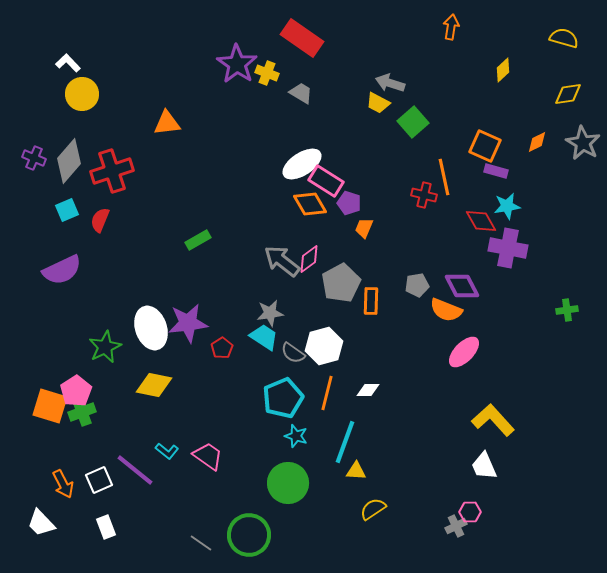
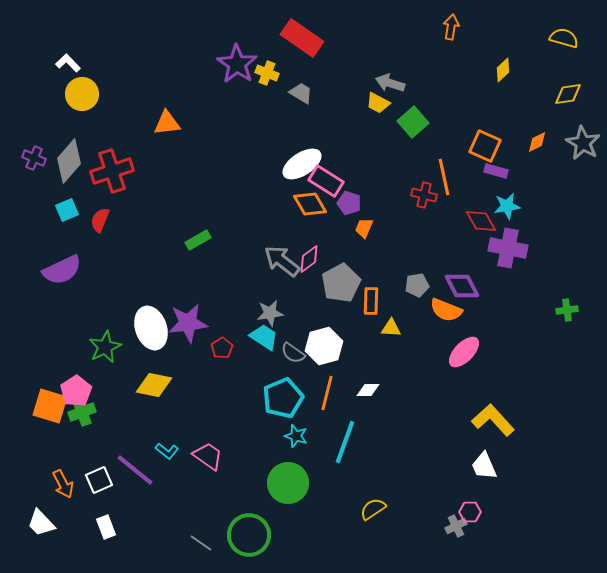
yellow triangle at (356, 471): moved 35 px right, 143 px up
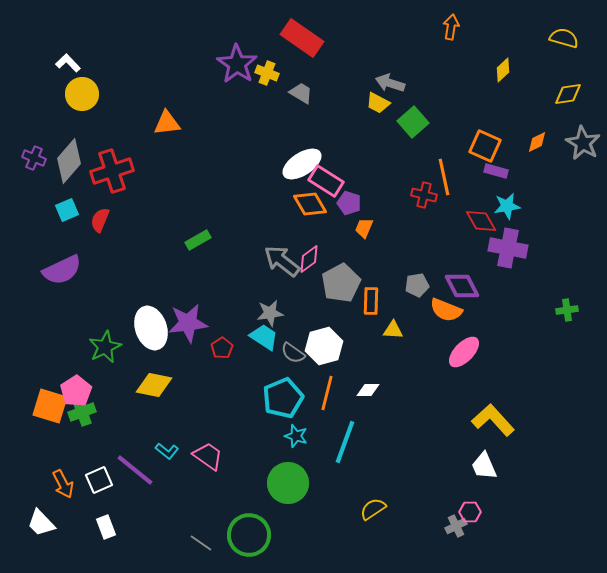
yellow triangle at (391, 328): moved 2 px right, 2 px down
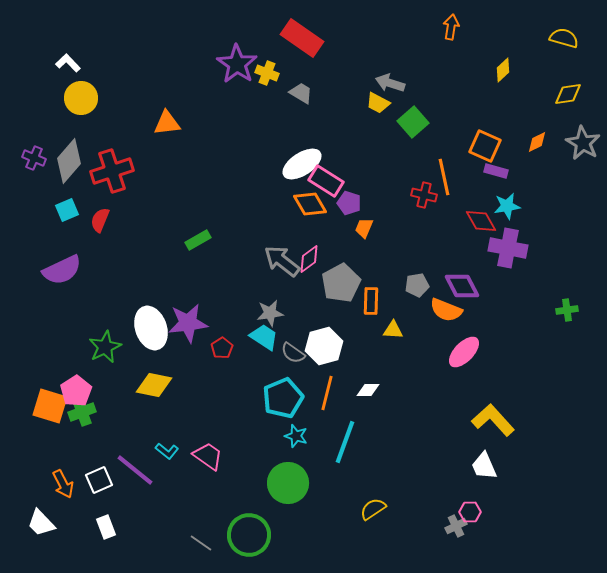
yellow circle at (82, 94): moved 1 px left, 4 px down
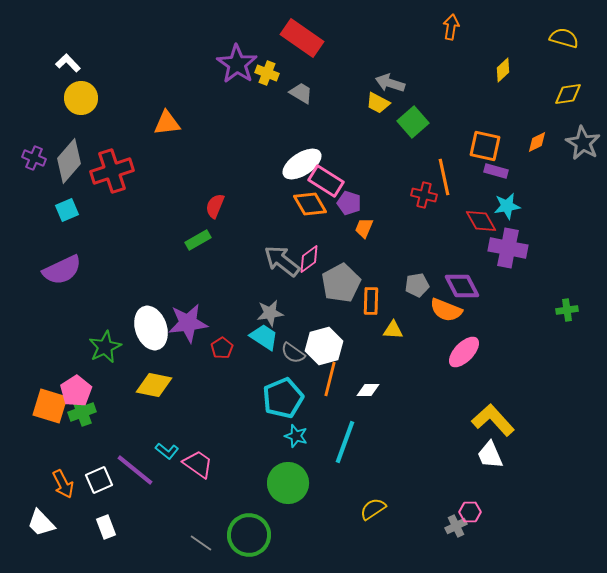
orange square at (485, 146): rotated 12 degrees counterclockwise
red semicircle at (100, 220): moved 115 px right, 14 px up
orange line at (327, 393): moved 3 px right, 14 px up
pink trapezoid at (208, 456): moved 10 px left, 8 px down
white trapezoid at (484, 466): moved 6 px right, 11 px up
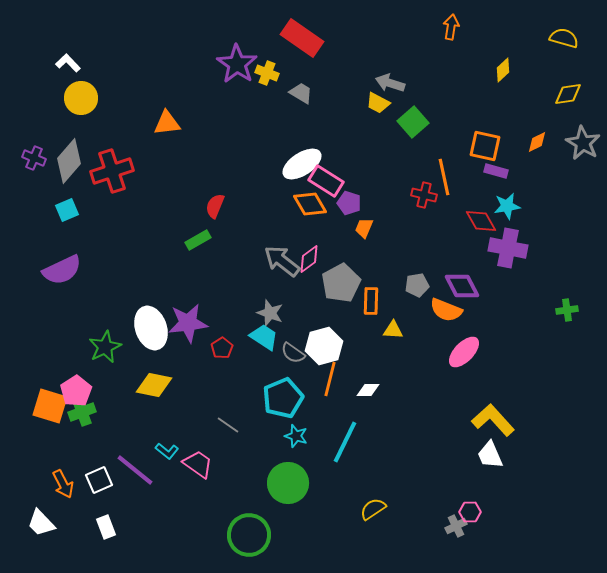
gray star at (270, 313): rotated 28 degrees clockwise
cyan line at (345, 442): rotated 6 degrees clockwise
gray line at (201, 543): moved 27 px right, 118 px up
